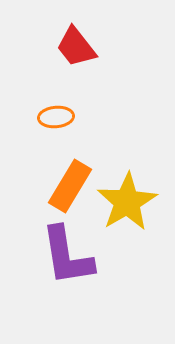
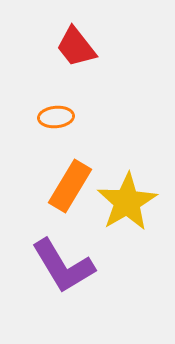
purple L-shape: moved 4 px left, 10 px down; rotated 22 degrees counterclockwise
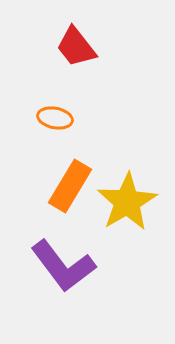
orange ellipse: moved 1 px left, 1 px down; rotated 16 degrees clockwise
purple L-shape: rotated 6 degrees counterclockwise
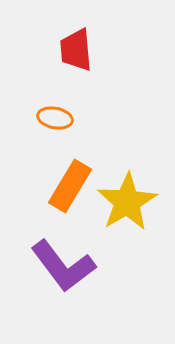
red trapezoid: moved 3 px down; rotated 33 degrees clockwise
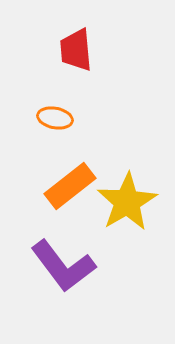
orange rectangle: rotated 21 degrees clockwise
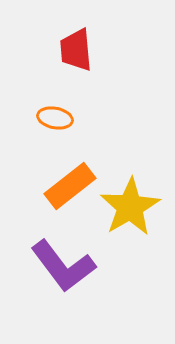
yellow star: moved 3 px right, 5 px down
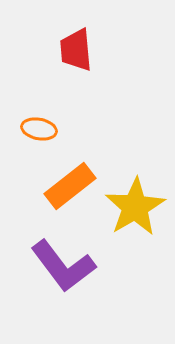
orange ellipse: moved 16 px left, 11 px down
yellow star: moved 5 px right
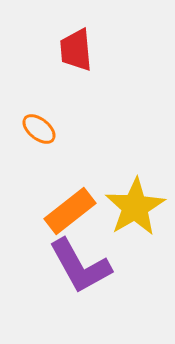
orange ellipse: rotated 28 degrees clockwise
orange rectangle: moved 25 px down
purple L-shape: moved 17 px right; rotated 8 degrees clockwise
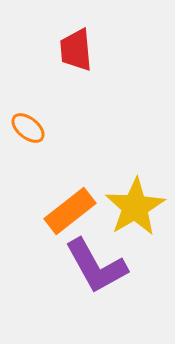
orange ellipse: moved 11 px left, 1 px up
purple L-shape: moved 16 px right
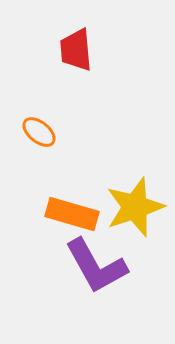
orange ellipse: moved 11 px right, 4 px down
yellow star: rotated 12 degrees clockwise
orange rectangle: moved 2 px right, 3 px down; rotated 54 degrees clockwise
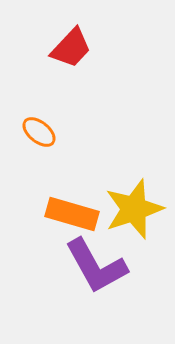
red trapezoid: moved 5 px left, 2 px up; rotated 132 degrees counterclockwise
yellow star: moved 1 px left, 2 px down
